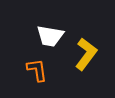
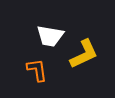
yellow L-shape: moved 2 px left; rotated 28 degrees clockwise
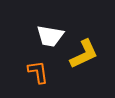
orange L-shape: moved 1 px right, 2 px down
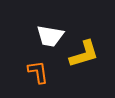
yellow L-shape: rotated 8 degrees clockwise
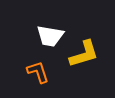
orange L-shape: rotated 10 degrees counterclockwise
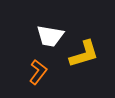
orange L-shape: rotated 55 degrees clockwise
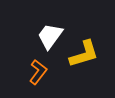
white trapezoid: rotated 116 degrees clockwise
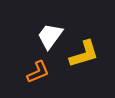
orange L-shape: rotated 30 degrees clockwise
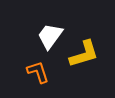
orange L-shape: rotated 85 degrees counterclockwise
